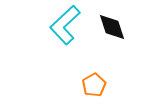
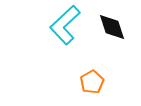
orange pentagon: moved 2 px left, 3 px up
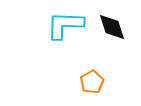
cyan L-shape: rotated 45 degrees clockwise
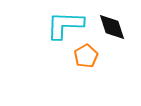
orange pentagon: moved 6 px left, 26 px up
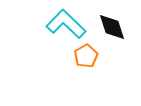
cyan L-shape: moved 1 px right, 1 px up; rotated 42 degrees clockwise
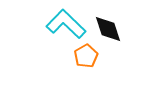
black diamond: moved 4 px left, 2 px down
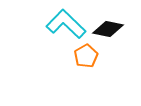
black diamond: rotated 60 degrees counterclockwise
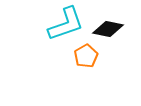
cyan L-shape: rotated 117 degrees clockwise
